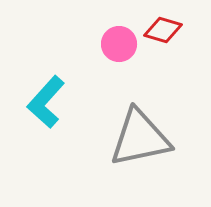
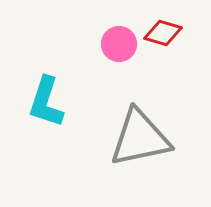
red diamond: moved 3 px down
cyan L-shape: rotated 24 degrees counterclockwise
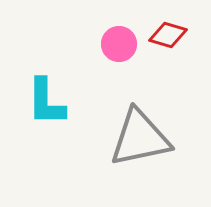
red diamond: moved 5 px right, 2 px down
cyan L-shape: rotated 18 degrees counterclockwise
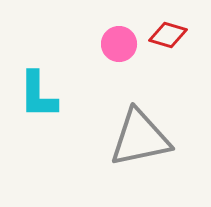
cyan L-shape: moved 8 px left, 7 px up
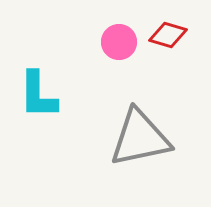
pink circle: moved 2 px up
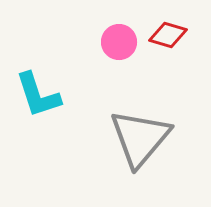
cyan L-shape: rotated 18 degrees counterclockwise
gray triangle: rotated 38 degrees counterclockwise
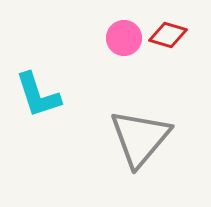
pink circle: moved 5 px right, 4 px up
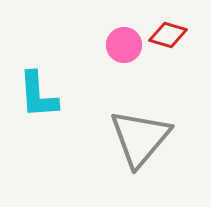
pink circle: moved 7 px down
cyan L-shape: rotated 14 degrees clockwise
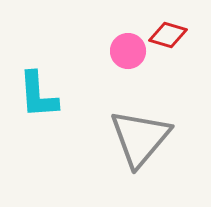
pink circle: moved 4 px right, 6 px down
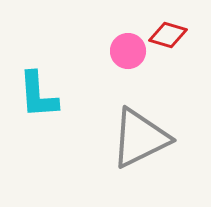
gray triangle: rotated 24 degrees clockwise
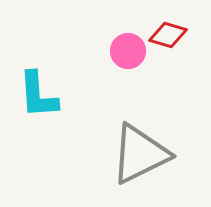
gray triangle: moved 16 px down
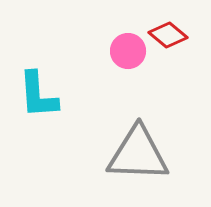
red diamond: rotated 24 degrees clockwise
gray triangle: moved 2 px left; rotated 28 degrees clockwise
